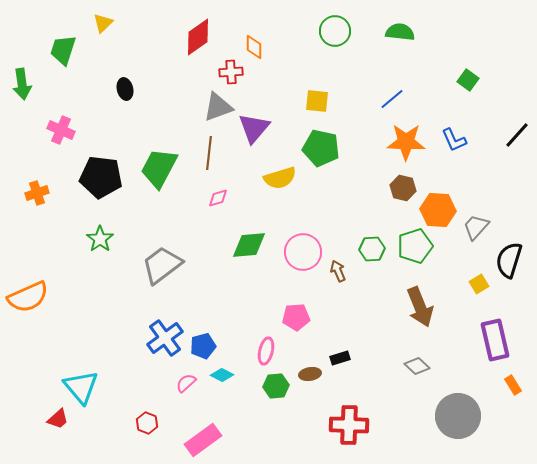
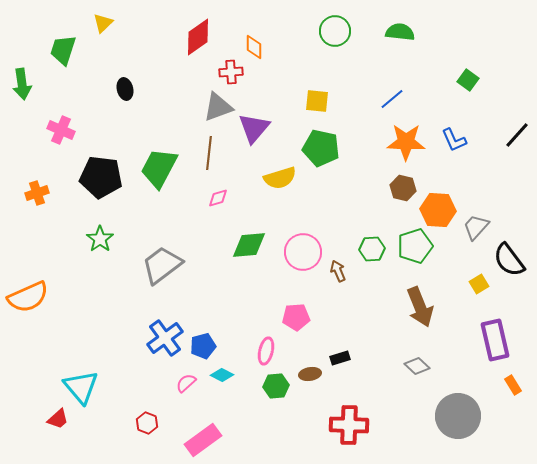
black semicircle at (509, 260): rotated 54 degrees counterclockwise
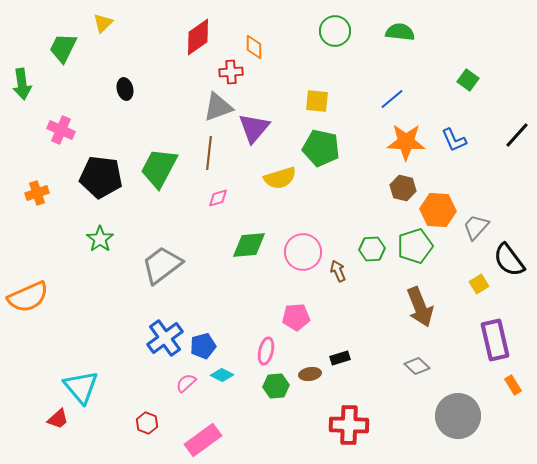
green trapezoid at (63, 50): moved 2 px up; rotated 8 degrees clockwise
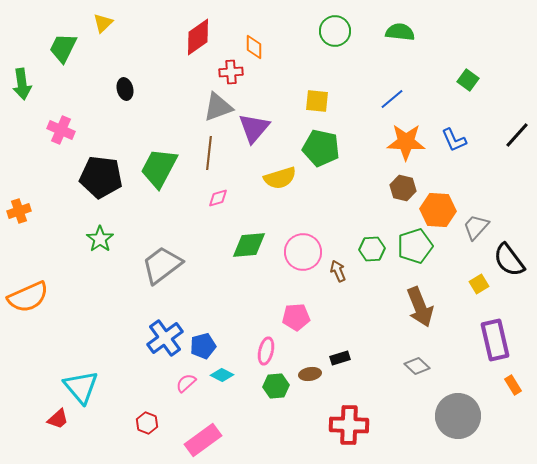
orange cross at (37, 193): moved 18 px left, 18 px down
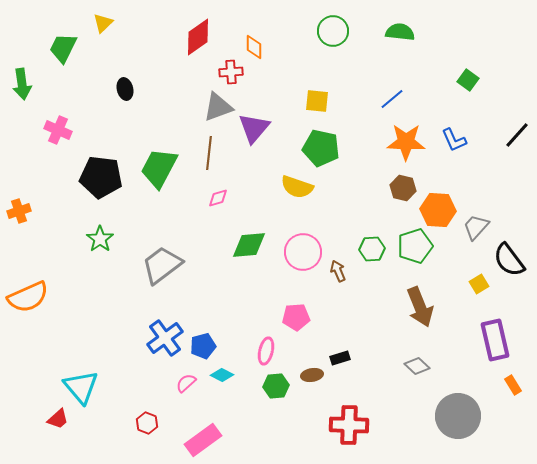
green circle at (335, 31): moved 2 px left
pink cross at (61, 130): moved 3 px left
yellow semicircle at (280, 178): moved 17 px right, 9 px down; rotated 36 degrees clockwise
brown ellipse at (310, 374): moved 2 px right, 1 px down
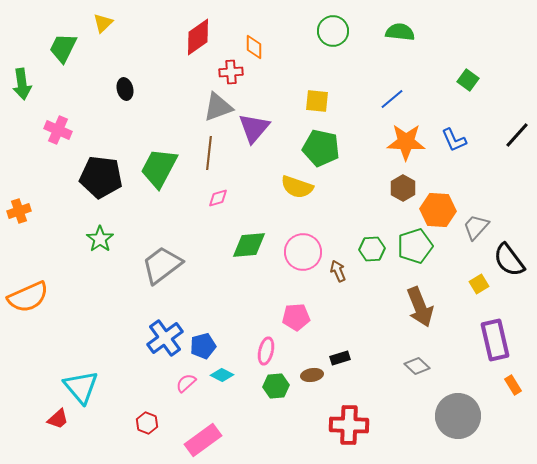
brown hexagon at (403, 188): rotated 15 degrees clockwise
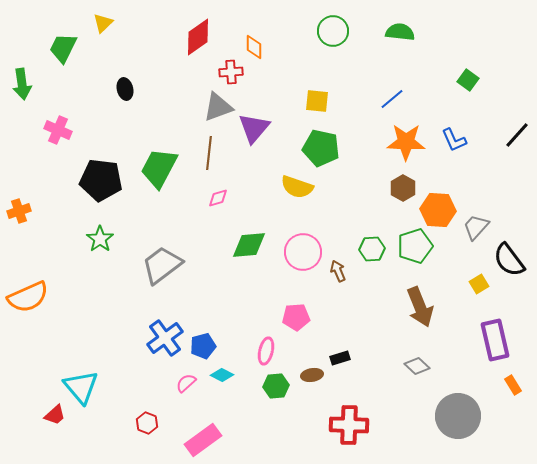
black pentagon at (101, 177): moved 3 px down
red trapezoid at (58, 419): moved 3 px left, 4 px up
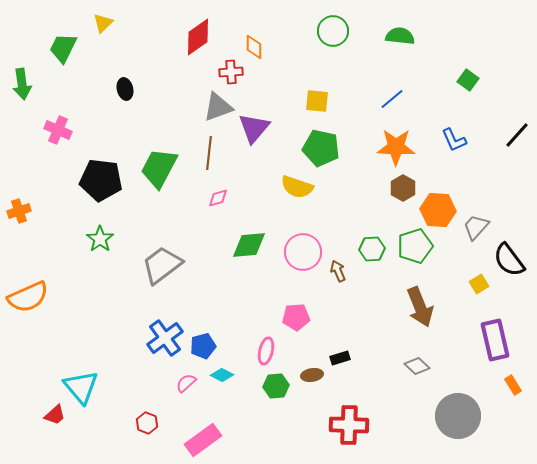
green semicircle at (400, 32): moved 4 px down
orange star at (406, 142): moved 10 px left, 5 px down
